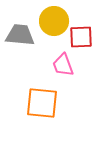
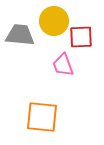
orange square: moved 14 px down
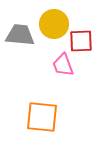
yellow circle: moved 3 px down
red square: moved 4 px down
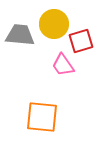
red square: rotated 15 degrees counterclockwise
pink trapezoid: rotated 15 degrees counterclockwise
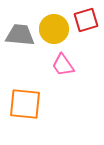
yellow circle: moved 5 px down
red square: moved 5 px right, 21 px up
orange square: moved 17 px left, 13 px up
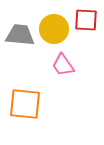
red square: rotated 20 degrees clockwise
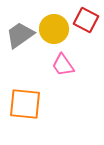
red square: rotated 25 degrees clockwise
gray trapezoid: rotated 40 degrees counterclockwise
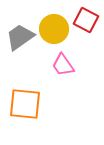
gray trapezoid: moved 2 px down
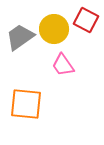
orange square: moved 1 px right
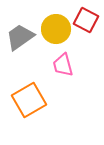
yellow circle: moved 2 px right
pink trapezoid: rotated 20 degrees clockwise
orange square: moved 3 px right, 4 px up; rotated 36 degrees counterclockwise
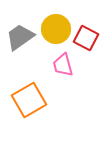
red square: moved 18 px down
